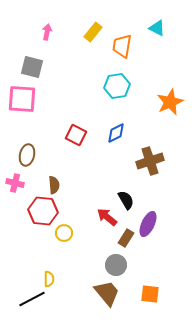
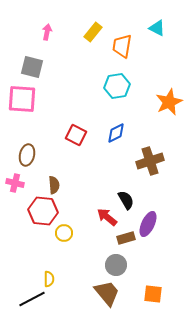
orange star: moved 1 px left
brown rectangle: rotated 42 degrees clockwise
orange square: moved 3 px right
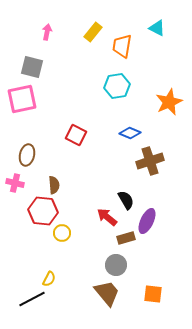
pink square: rotated 16 degrees counterclockwise
blue diamond: moved 14 px right; rotated 50 degrees clockwise
purple ellipse: moved 1 px left, 3 px up
yellow circle: moved 2 px left
yellow semicircle: rotated 28 degrees clockwise
